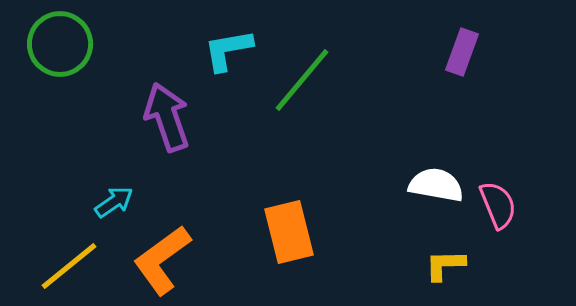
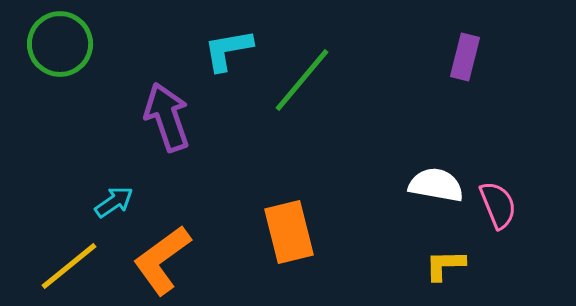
purple rectangle: moved 3 px right, 5 px down; rotated 6 degrees counterclockwise
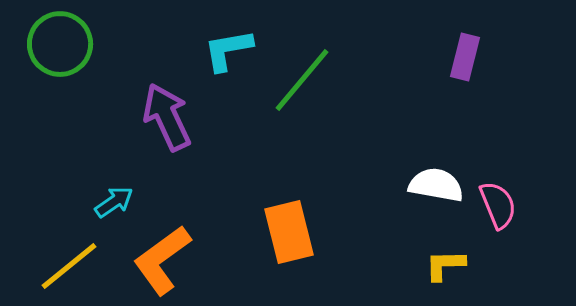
purple arrow: rotated 6 degrees counterclockwise
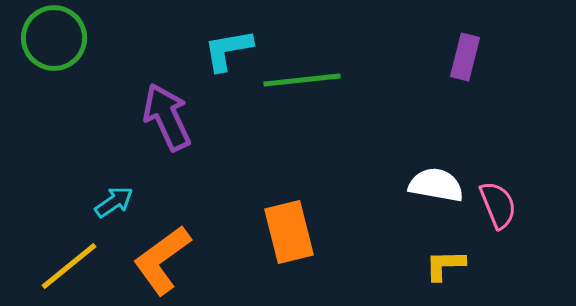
green circle: moved 6 px left, 6 px up
green line: rotated 44 degrees clockwise
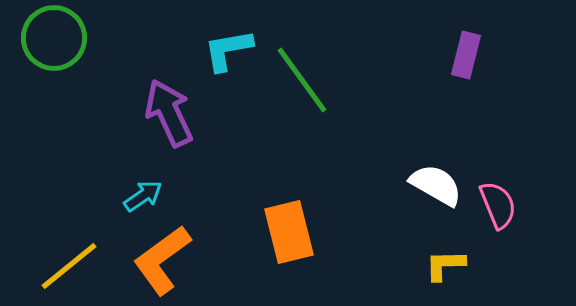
purple rectangle: moved 1 px right, 2 px up
green line: rotated 60 degrees clockwise
purple arrow: moved 2 px right, 4 px up
white semicircle: rotated 20 degrees clockwise
cyan arrow: moved 29 px right, 6 px up
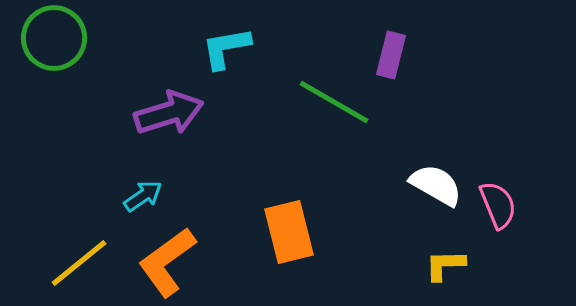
cyan L-shape: moved 2 px left, 2 px up
purple rectangle: moved 75 px left
green line: moved 32 px right, 22 px down; rotated 24 degrees counterclockwise
purple arrow: rotated 98 degrees clockwise
orange L-shape: moved 5 px right, 2 px down
yellow line: moved 10 px right, 3 px up
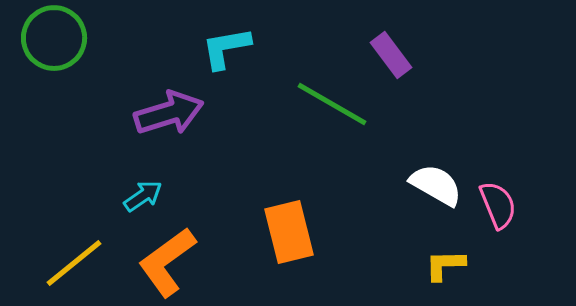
purple rectangle: rotated 51 degrees counterclockwise
green line: moved 2 px left, 2 px down
yellow line: moved 5 px left
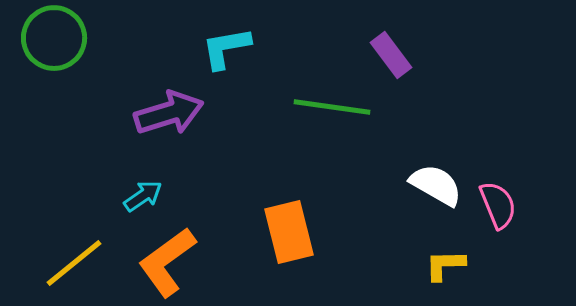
green line: moved 3 px down; rotated 22 degrees counterclockwise
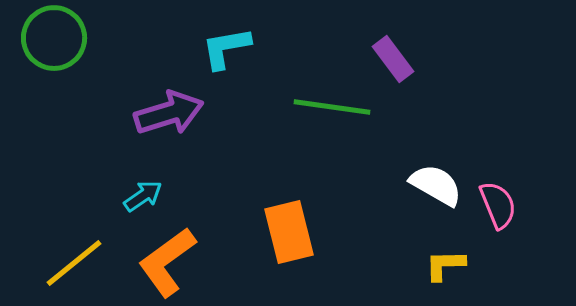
purple rectangle: moved 2 px right, 4 px down
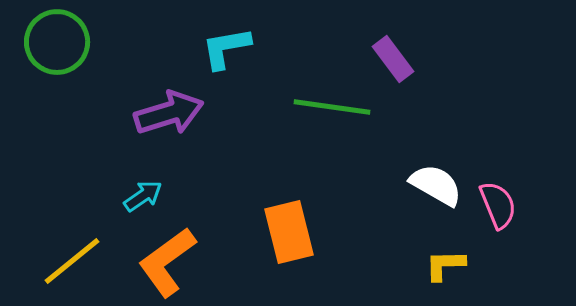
green circle: moved 3 px right, 4 px down
yellow line: moved 2 px left, 2 px up
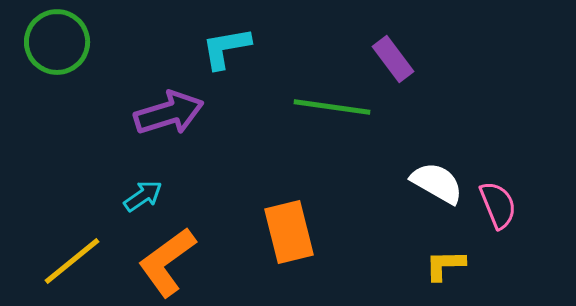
white semicircle: moved 1 px right, 2 px up
